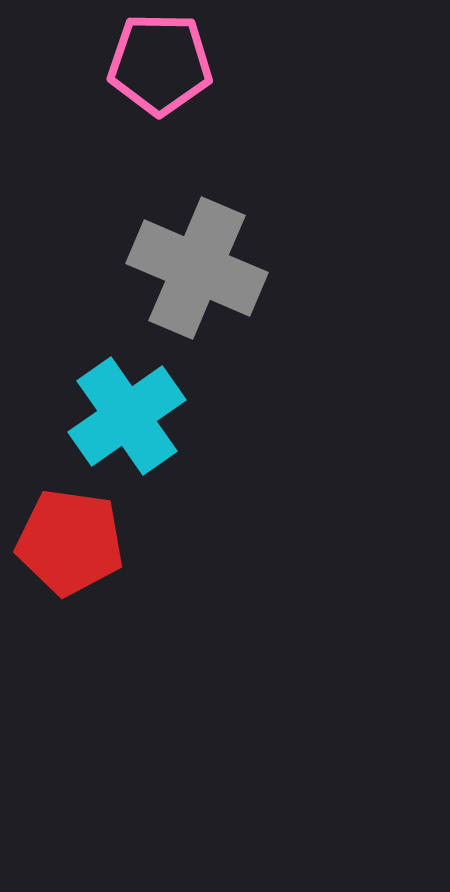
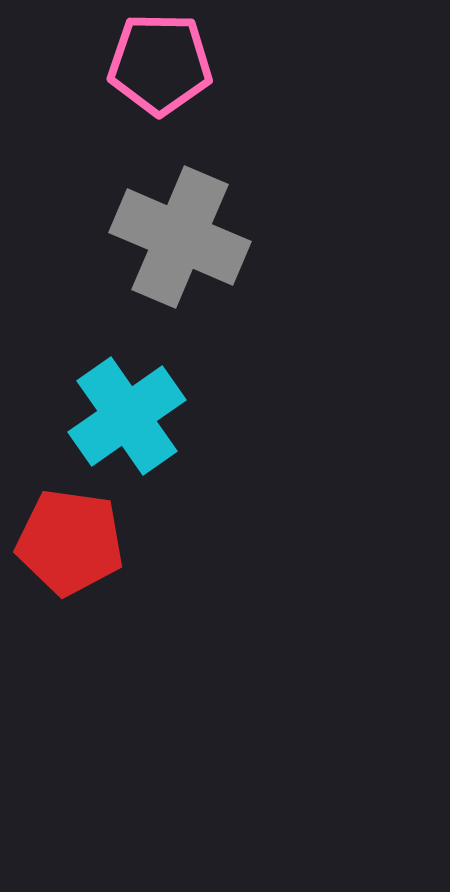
gray cross: moved 17 px left, 31 px up
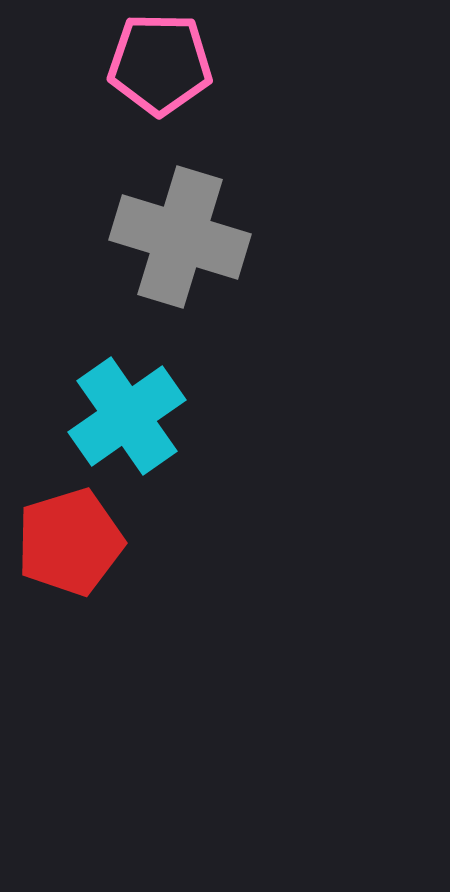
gray cross: rotated 6 degrees counterclockwise
red pentagon: rotated 25 degrees counterclockwise
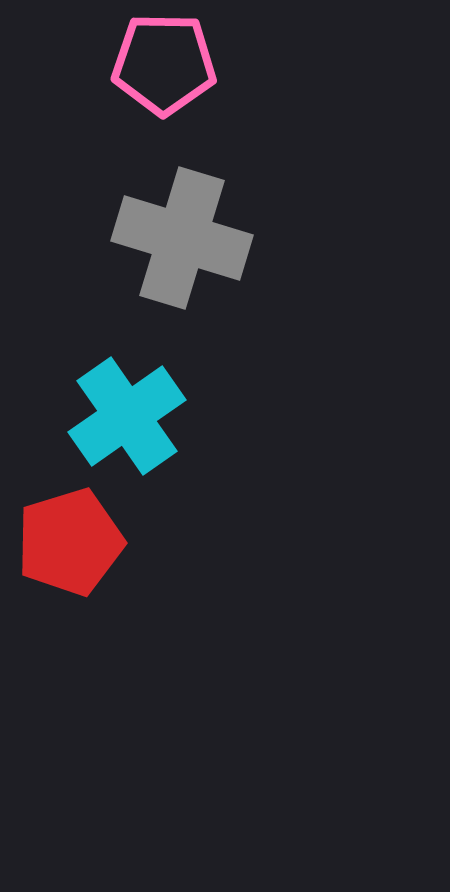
pink pentagon: moved 4 px right
gray cross: moved 2 px right, 1 px down
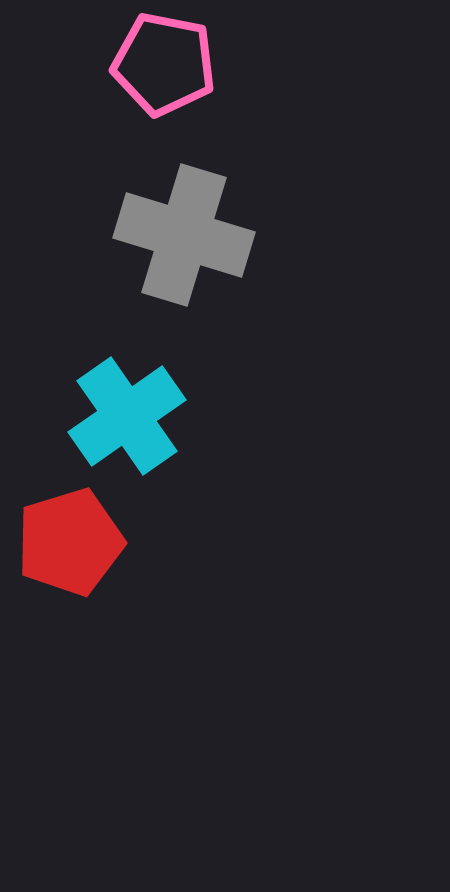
pink pentagon: rotated 10 degrees clockwise
gray cross: moved 2 px right, 3 px up
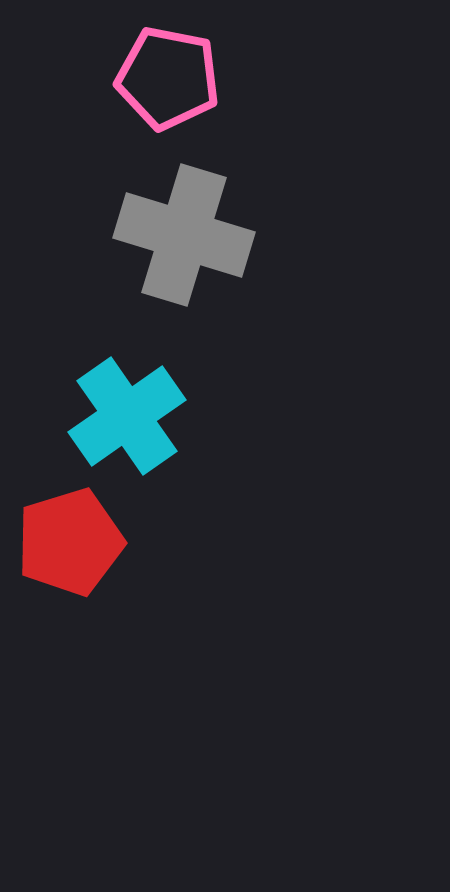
pink pentagon: moved 4 px right, 14 px down
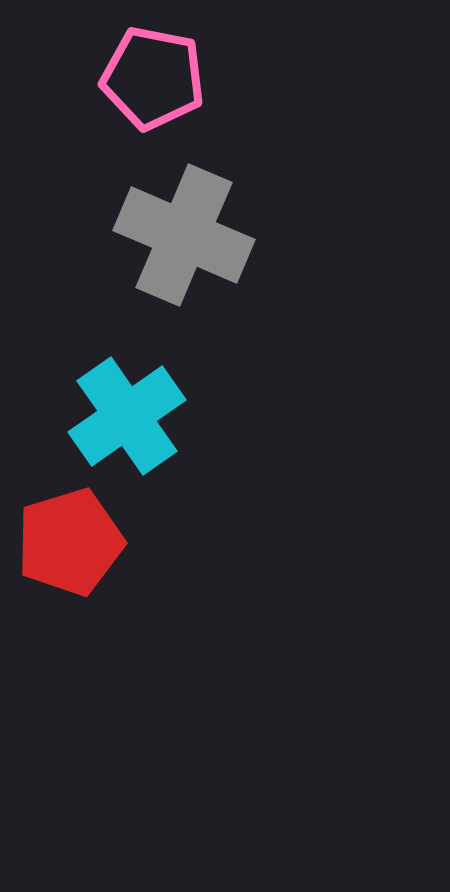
pink pentagon: moved 15 px left
gray cross: rotated 6 degrees clockwise
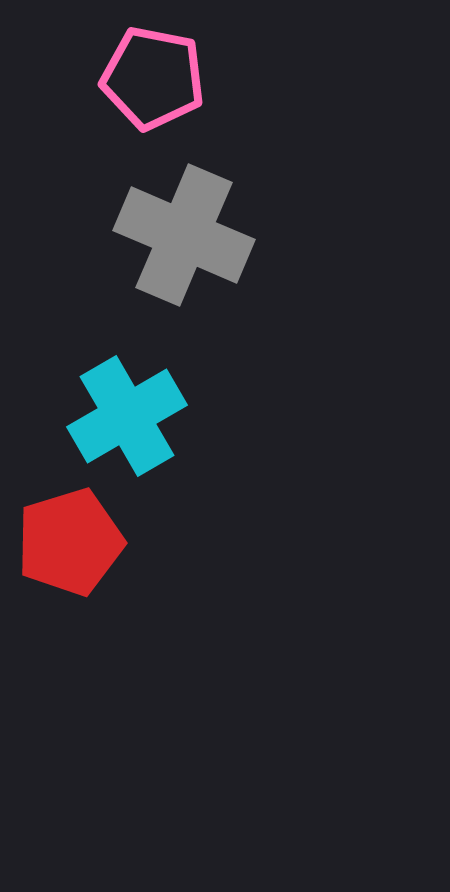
cyan cross: rotated 5 degrees clockwise
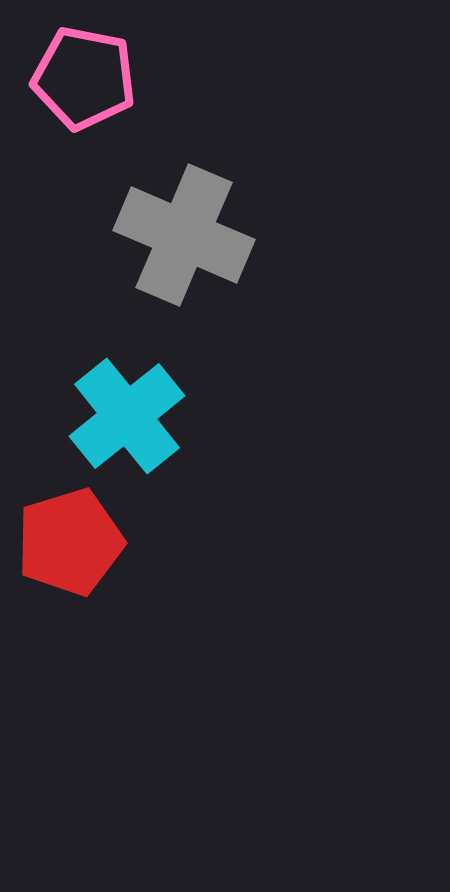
pink pentagon: moved 69 px left
cyan cross: rotated 9 degrees counterclockwise
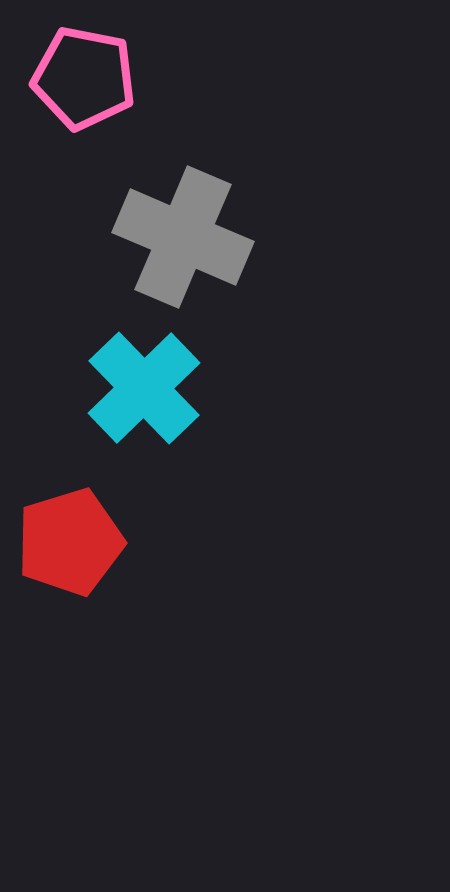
gray cross: moved 1 px left, 2 px down
cyan cross: moved 17 px right, 28 px up; rotated 5 degrees counterclockwise
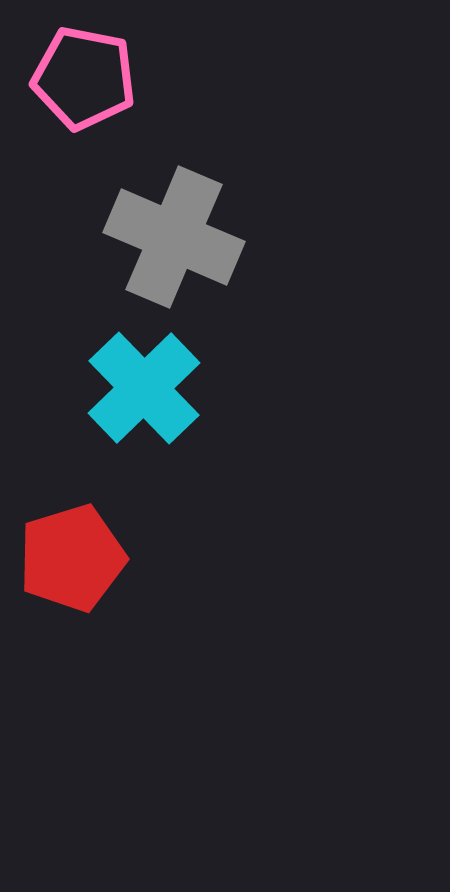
gray cross: moved 9 px left
red pentagon: moved 2 px right, 16 px down
